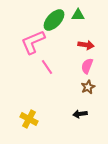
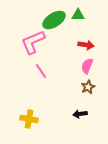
green ellipse: rotated 15 degrees clockwise
pink line: moved 6 px left, 4 px down
yellow cross: rotated 18 degrees counterclockwise
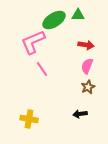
pink line: moved 1 px right, 2 px up
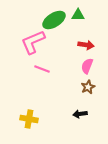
pink line: rotated 35 degrees counterclockwise
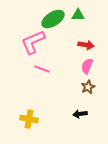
green ellipse: moved 1 px left, 1 px up
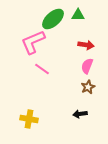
green ellipse: rotated 10 degrees counterclockwise
pink line: rotated 14 degrees clockwise
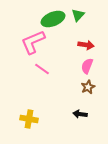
green triangle: rotated 48 degrees counterclockwise
green ellipse: rotated 20 degrees clockwise
black arrow: rotated 16 degrees clockwise
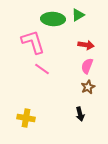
green triangle: rotated 16 degrees clockwise
green ellipse: rotated 25 degrees clockwise
pink L-shape: rotated 96 degrees clockwise
black arrow: rotated 112 degrees counterclockwise
yellow cross: moved 3 px left, 1 px up
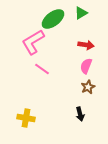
green triangle: moved 3 px right, 2 px up
green ellipse: rotated 40 degrees counterclockwise
pink L-shape: rotated 104 degrees counterclockwise
pink semicircle: moved 1 px left
